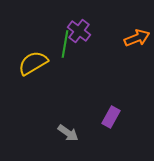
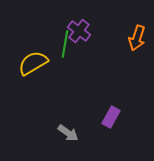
orange arrow: rotated 130 degrees clockwise
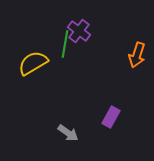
orange arrow: moved 17 px down
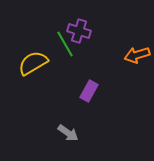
purple cross: rotated 20 degrees counterclockwise
green line: rotated 40 degrees counterclockwise
orange arrow: rotated 55 degrees clockwise
purple rectangle: moved 22 px left, 26 px up
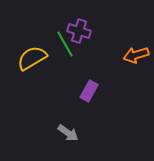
orange arrow: moved 1 px left
yellow semicircle: moved 1 px left, 5 px up
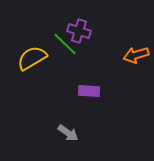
green line: rotated 16 degrees counterclockwise
purple rectangle: rotated 65 degrees clockwise
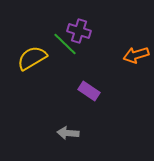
purple rectangle: rotated 30 degrees clockwise
gray arrow: rotated 150 degrees clockwise
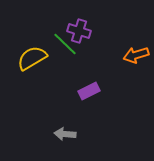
purple rectangle: rotated 60 degrees counterclockwise
gray arrow: moved 3 px left, 1 px down
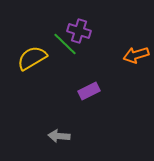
gray arrow: moved 6 px left, 2 px down
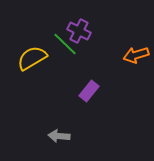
purple cross: rotated 10 degrees clockwise
purple rectangle: rotated 25 degrees counterclockwise
